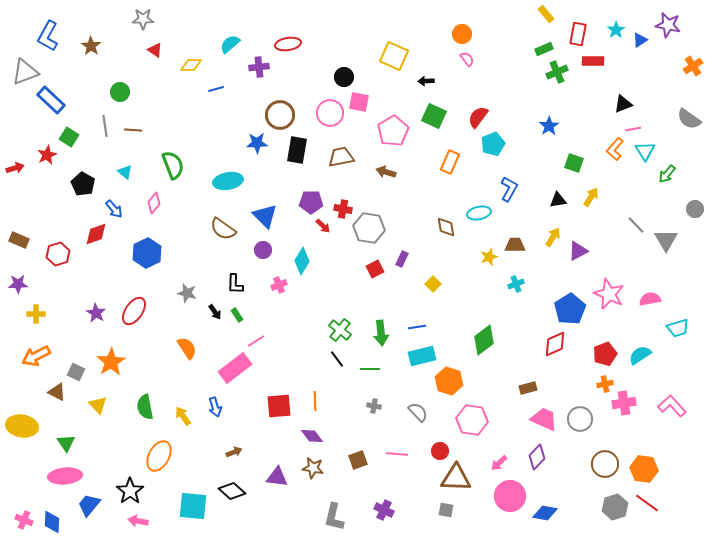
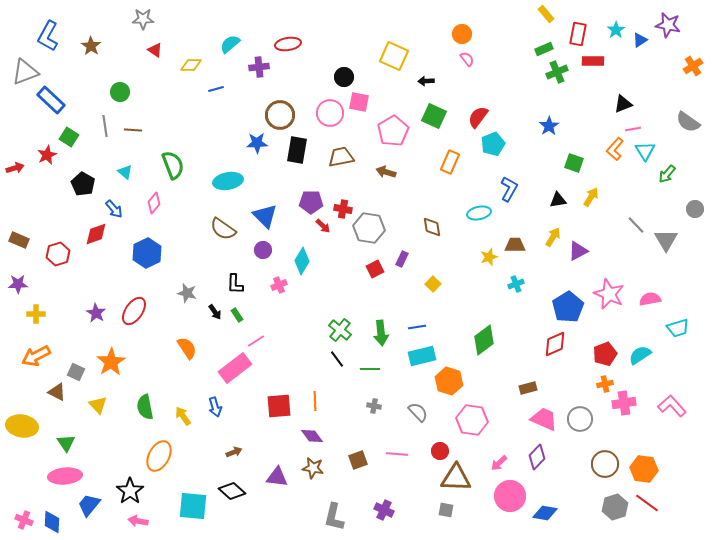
gray semicircle at (689, 119): moved 1 px left, 3 px down
brown diamond at (446, 227): moved 14 px left
blue pentagon at (570, 309): moved 2 px left, 2 px up
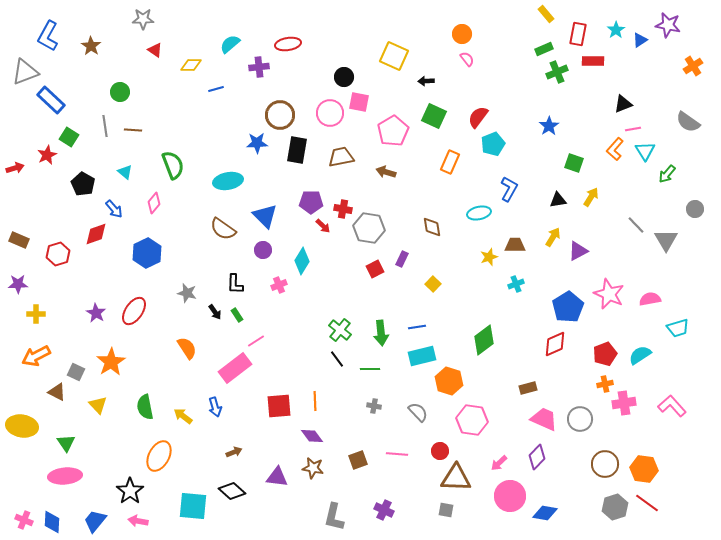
yellow arrow at (183, 416): rotated 18 degrees counterclockwise
blue trapezoid at (89, 505): moved 6 px right, 16 px down
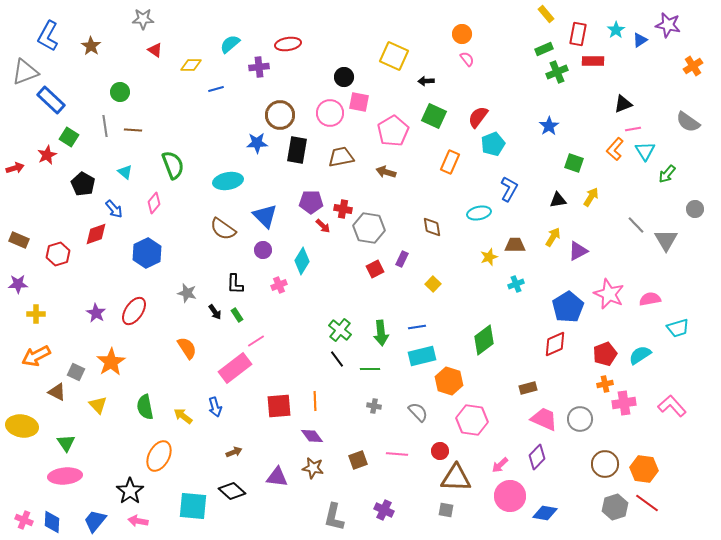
pink arrow at (499, 463): moved 1 px right, 2 px down
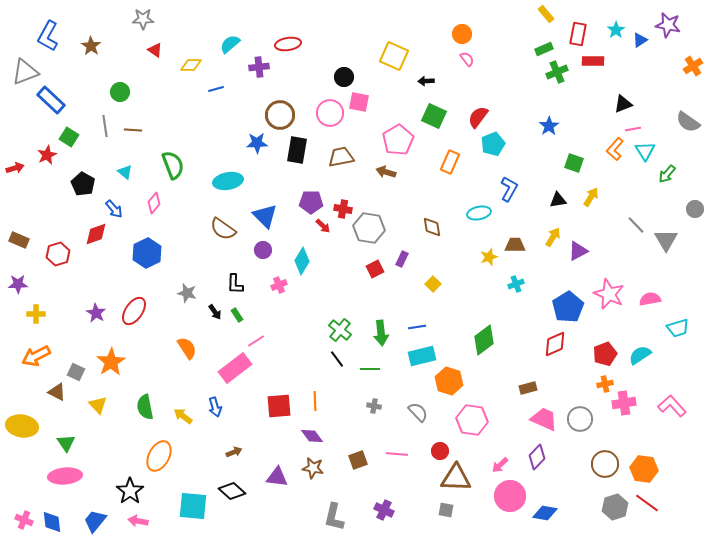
pink pentagon at (393, 131): moved 5 px right, 9 px down
blue diamond at (52, 522): rotated 10 degrees counterclockwise
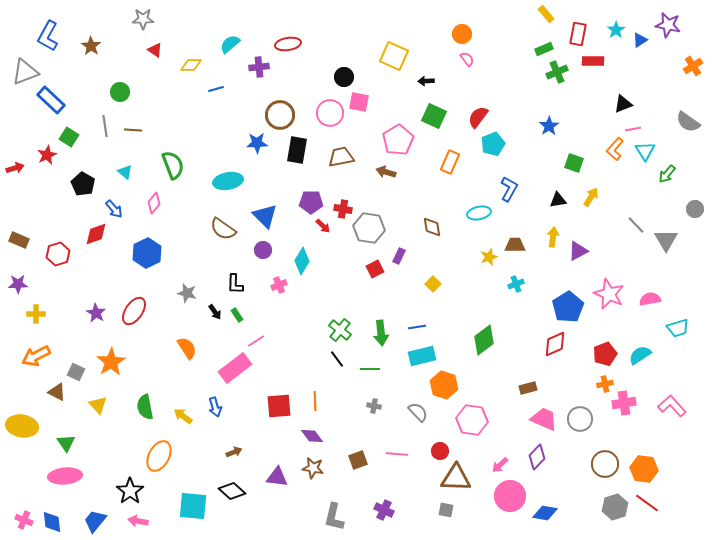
yellow arrow at (553, 237): rotated 24 degrees counterclockwise
purple rectangle at (402, 259): moved 3 px left, 3 px up
orange hexagon at (449, 381): moved 5 px left, 4 px down
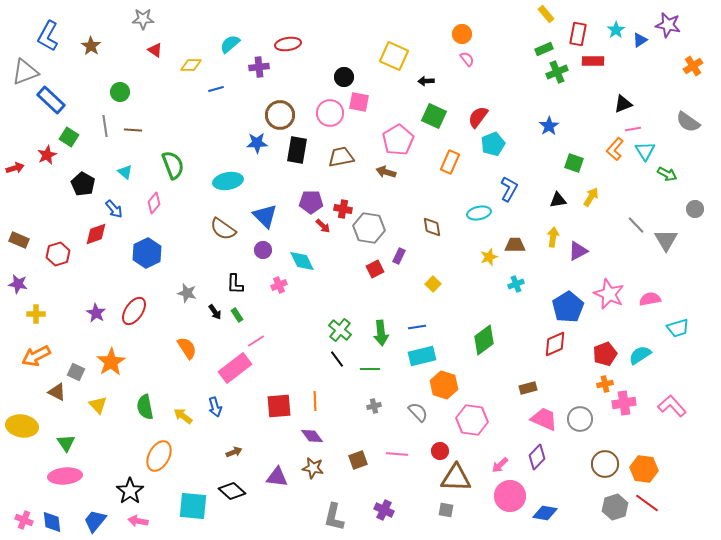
green arrow at (667, 174): rotated 102 degrees counterclockwise
cyan diamond at (302, 261): rotated 56 degrees counterclockwise
purple star at (18, 284): rotated 12 degrees clockwise
gray cross at (374, 406): rotated 24 degrees counterclockwise
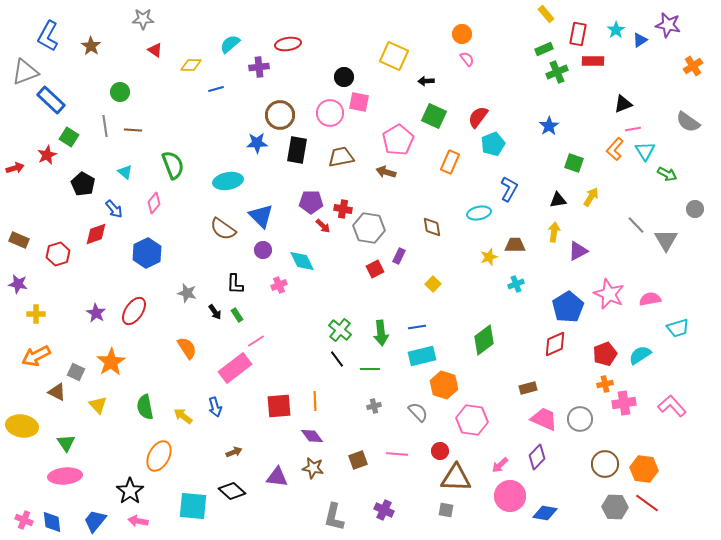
blue triangle at (265, 216): moved 4 px left
yellow arrow at (553, 237): moved 1 px right, 5 px up
gray hexagon at (615, 507): rotated 20 degrees clockwise
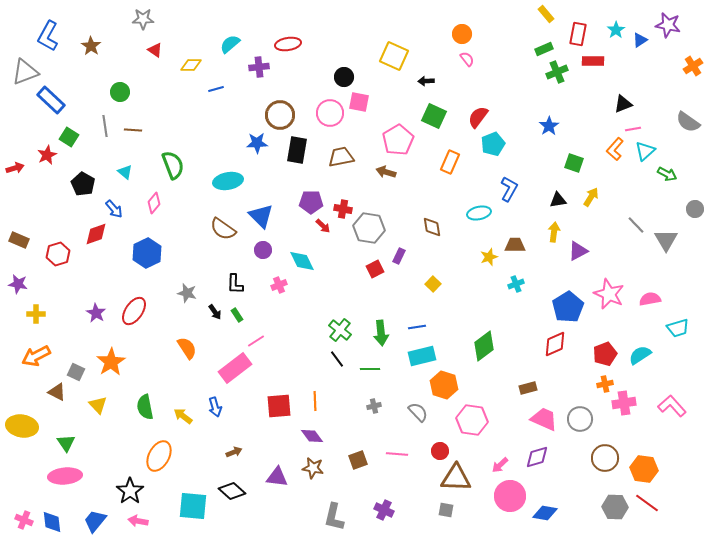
cyan triangle at (645, 151): rotated 20 degrees clockwise
green diamond at (484, 340): moved 6 px down
purple diamond at (537, 457): rotated 30 degrees clockwise
brown circle at (605, 464): moved 6 px up
